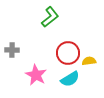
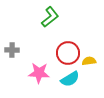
pink star: moved 3 px right, 2 px up; rotated 25 degrees counterclockwise
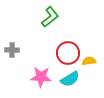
pink star: moved 2 px right, 4 px down
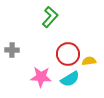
green L-shape: rotated 10 degrees counterclockwise
red circle: moved 1 px down
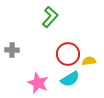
pink star: moved 3 px left, 6 px down; rotated 20 degrees clockwise
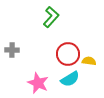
green L-shape: moved 1 px right
yellow semicircle: rotated 16 degrees clockwise
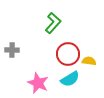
green L-shape: moved 2 px right, 6 px down
